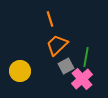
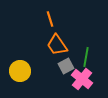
orange trapezoid: rotated 80 degrees counterclockwise
pink cross: rotated 10 degrees counterclockwise
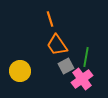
pink cross: rotated 15 degrees clockwise
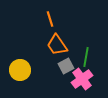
yellow circle: moved 1 px up
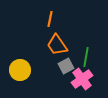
orange line: rotated 28 degrees clockwise
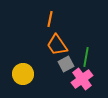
gray square: moved 2 px up
yellow circle: moved 3 px right, 4 px down
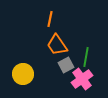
gray square: moved 1 px down
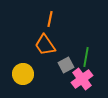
orange trapezoid: moved 12 px left
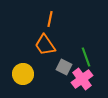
green line: rotated 30 degrees counterclockwise
gray square: moved 2 px left, 2 px down; rotated 35 degrees counterclockwise
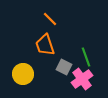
orange line: rotated 56 degrees counterclockwise
orange trapezoid: rotated 15 degrees clockwise
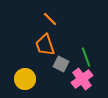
gray square: moved 3 px left, 3 px up
yellow circle: moved 2 px right, 5 px down
